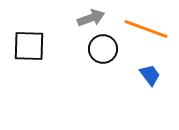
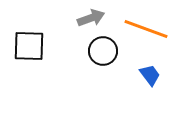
black circle: moved 2 px down
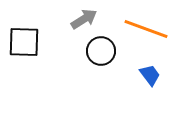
gray arrow: moved 7 px left, 1 px down; rotated 12 degrees counterclockwise
black square: moved 5 px left, 4 px up
black circle: moved 2 px left
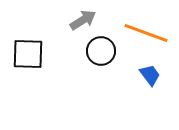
gray arrow: moved 1 px left, 1 px down
orange line: moved 4 px down
black square: moved 4 px right, 12 px down
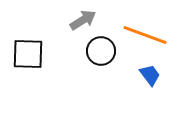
orange line: moved 1 px left, 2 px down
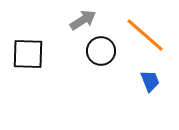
orange line: rotated 21 degrees clockwise
blue trapezoid: moved 6 px down; rotated 15 degrees clockwise
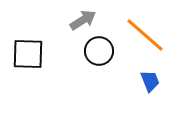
black circle: moved 2 px left
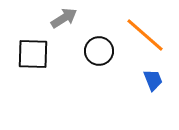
gray arrow: moved 19 px left, 2 px up
black square: moved 5 px right
blue trapezoid: moved 3 px right, 1 px up
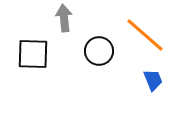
gray arrow: rotated 64 degrees counterclockwise
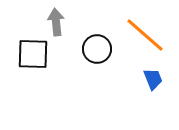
gray arrow: moved 8 px left, 4 px down
black circle: moved 2 px left, 2 px up
blue trapezoid: moved 1 px up
